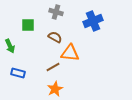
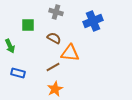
brown semicircle: moved 1 px left, 1 px down
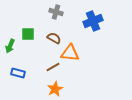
green square: moved 9 px down
green arrow: rotated 48 degrees clockwise
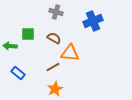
green arrow: rotated 72 degrees clockwise
blue rectangle: rotated 24 degrees clockwise
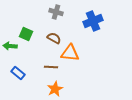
green square: moved 2 px left; rotated 24 degrees clockwise
brown line: moved 2 px left; rotated 32 degrees clockwise
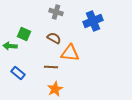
green square: moved 2 px left
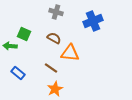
brown line: moved 1 px down; rotated 32 degrees clockwise
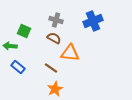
gray cross: moved 8 px down
green square: moved 3 px up
blue rectangle: moved 6 px up
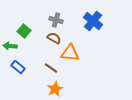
blue cross: rotated 30 degrees counterclockwise
green square: rotated 16 degrees clockwise
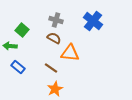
green square: moved 2 px left, 1 px up
